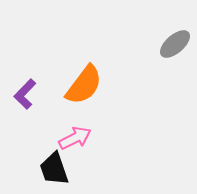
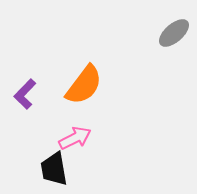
gray ellipse: moved 1 px left, 11 px up
black trapezoid: rotated 9 degrees clockwise
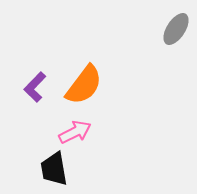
gray ellipse: moved 2 px right, 4 px up; rotated 16 degrees counterclockwise
purple L-shape: moved 10 px right, 7 px up
pink arrow: moved 6 px up
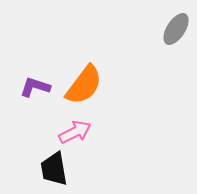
purple L-shape: rotated 64 degrees clockwise
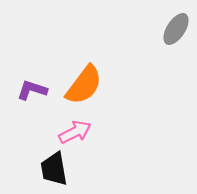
purple L-shape: moved 3 px left, 3 px down
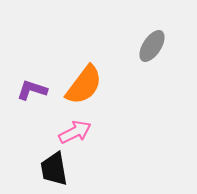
gray ellipse: moved 24 px left, 17 px down
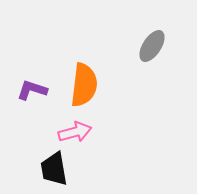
orange semicircle: rotated 30 degrees counterclockwise
pink arrow: rotated 12 degrees clockwise
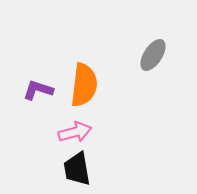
gray ellipse: moved 1 px right, 9 px down
purple L-shape: moved 6 px right
black trapezoid: moved 23 px right
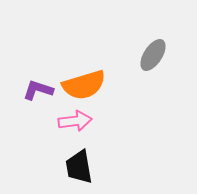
orange semicircle: rotated 66 degrees clockwise
pink arrow: moved 11 px up; rotated 8 degrees clockwise
black trapezoid: moved 2 px right, 2 px up
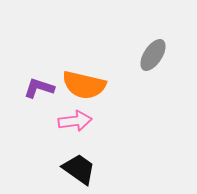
orange semicircle: rotated 30 degrees clockwise
purple L-shape: moved 1 px right, 2 px up
black trapezoid: moved 2 px down; rotated 135 degrees clockwise
